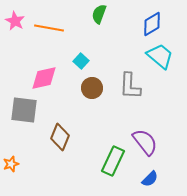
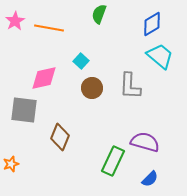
pink star: rotated 12 degrees clockwise
purple semicircle: rotated 36 degrees counterclockwise
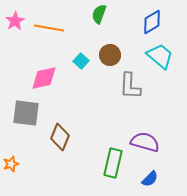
blue diamond: moved 2 px up
brown circle: moved 18 px right, 33 px up
gray square: moved 2 px right, 3 px down
green rectangle: moved 2 px down; rotated 12 degrees counterclockwise
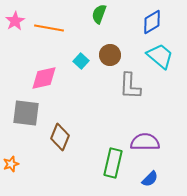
purple semicircle: rotated 16 degrees counterclockwise
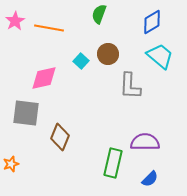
brown circle: moved 2 px left, 1 px up
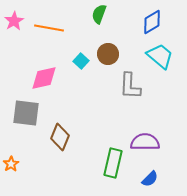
pink star: moved 1 px left
orange star: rotated 14 degrees counterclockwise
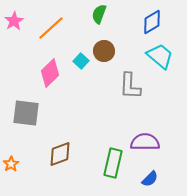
orange line: moved 2 px right; rotated 52 degrees counterclockwise
brown circle: moved 4 px left, 3 px up
pink diamond: moved 6 px right, 5 px up; rotated 32 degrees counterclockwise
brown diamond: moved 17 px down; rotated 48 degrees clockwise
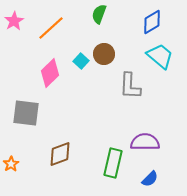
brown circle: moved 3 px down
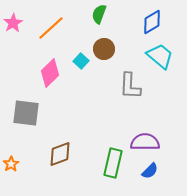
pink star: moved 1 px left, 2 px down
brown circle: moved 5 px up
blue semicircle: moved 8 px up
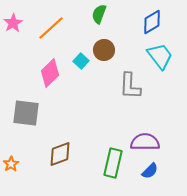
brown circle: moved 1 px down
cyan trapezoid: rotated 12 degrees clockwise
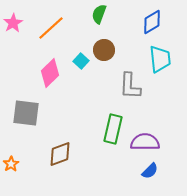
cyan trapezoid: moved 3 px down; rotated 32 degrees clockwise
green rectangle: moved 34 px up
